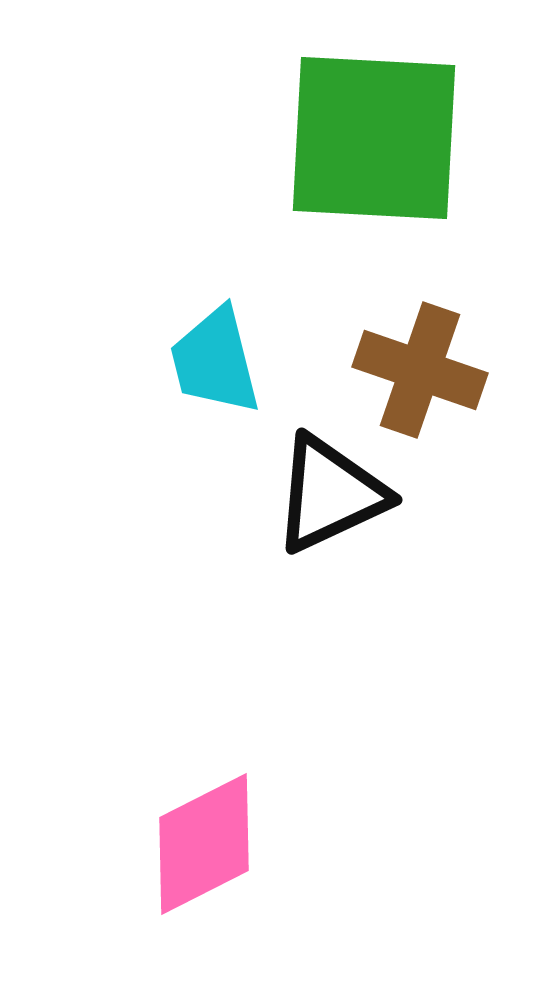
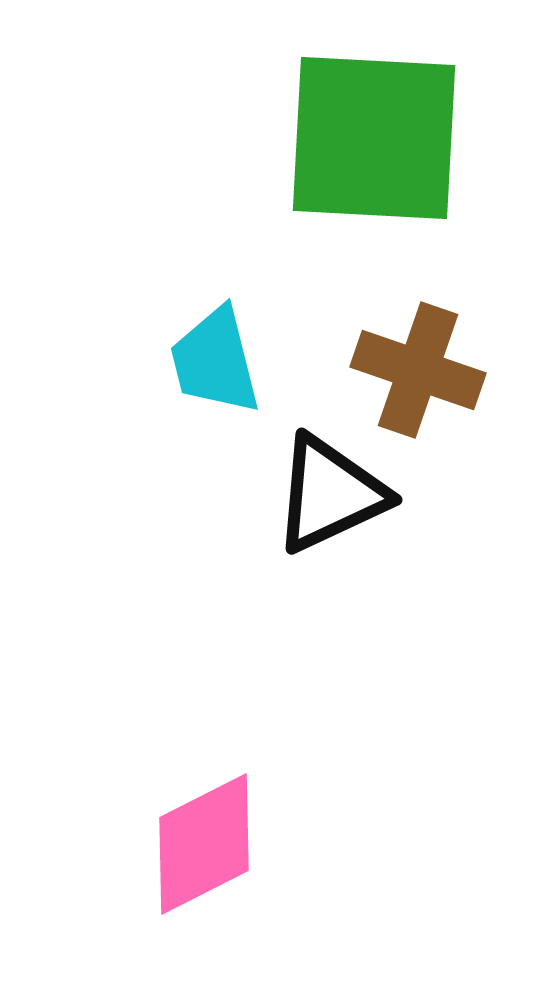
brown cross: moved 2 px left
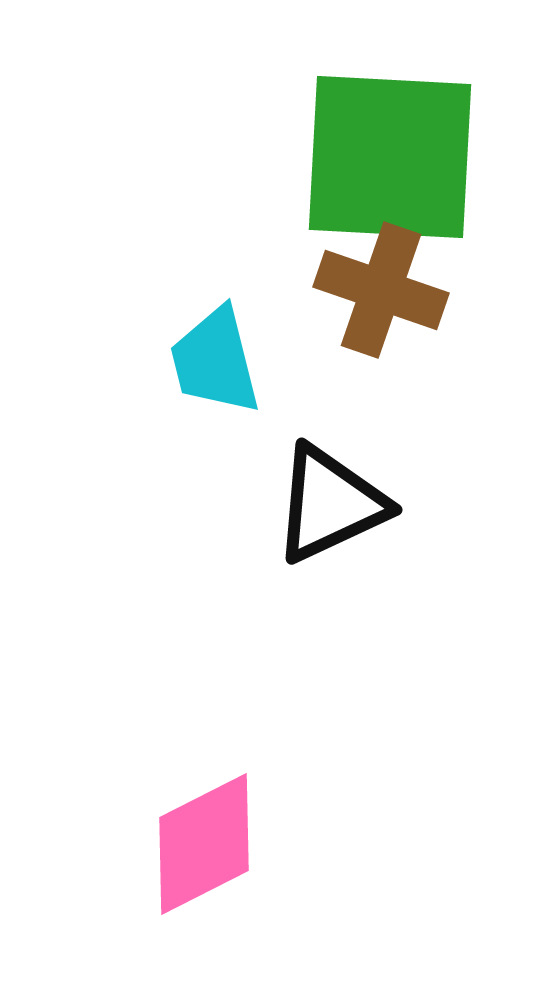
green square: moved 16 px right, 19 px down
brown cross: moved 37 px left, 80 px up
black triangle: moved 10 px down
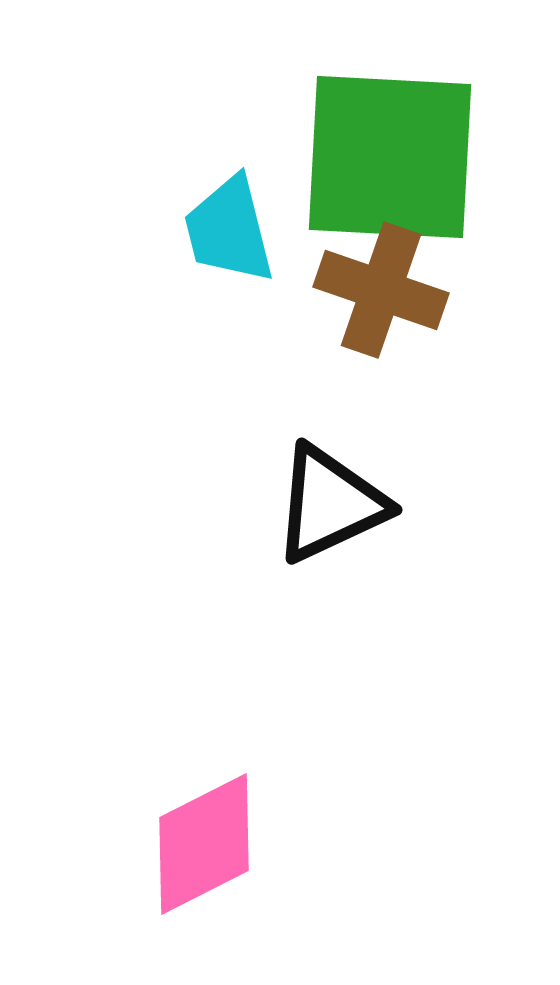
cyan trapezoid: moved 14 px right, 131 px up
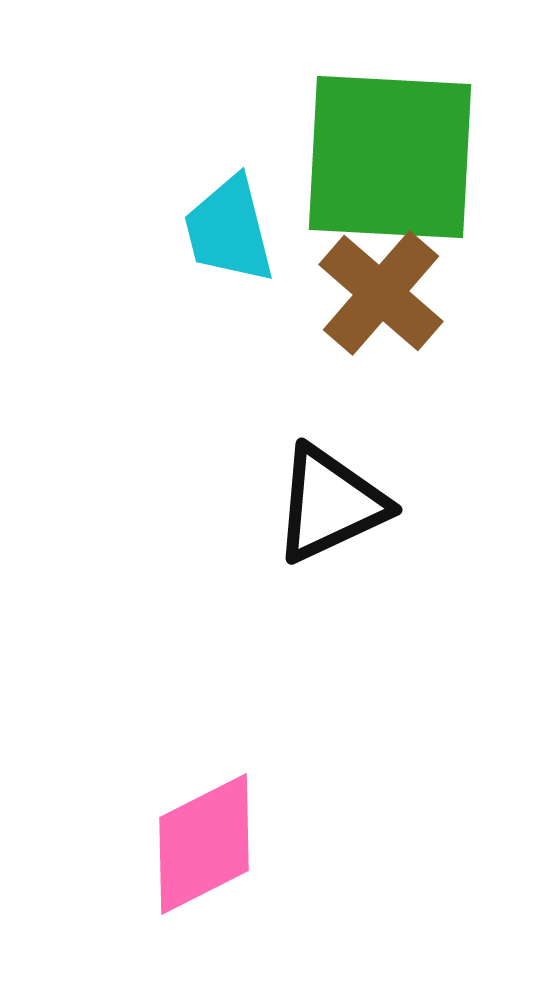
brown cross: moved 3 px down; rotated 22 degrees clockwise
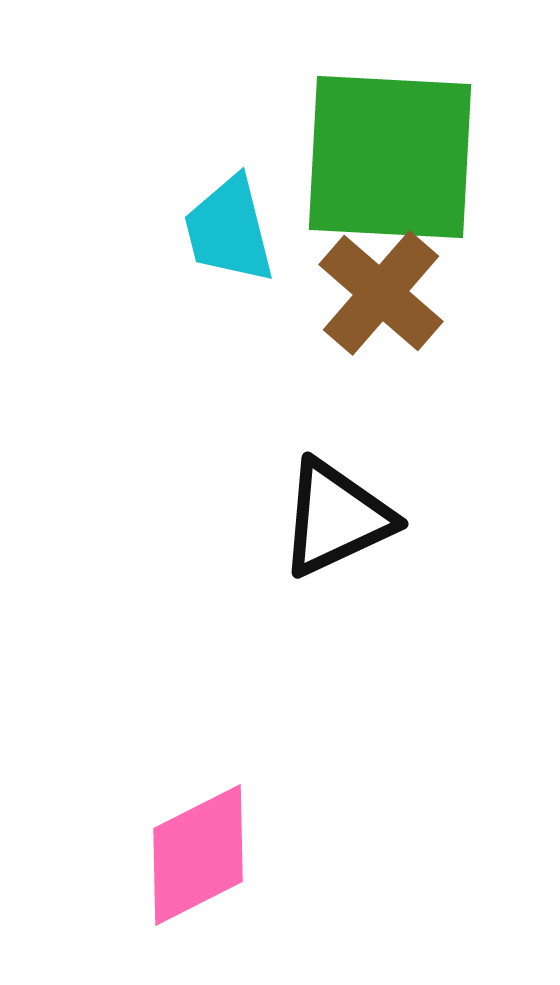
black triangle: moved 6 px right, 14 px down
pink diamond: moved 6 px left, 11 px down
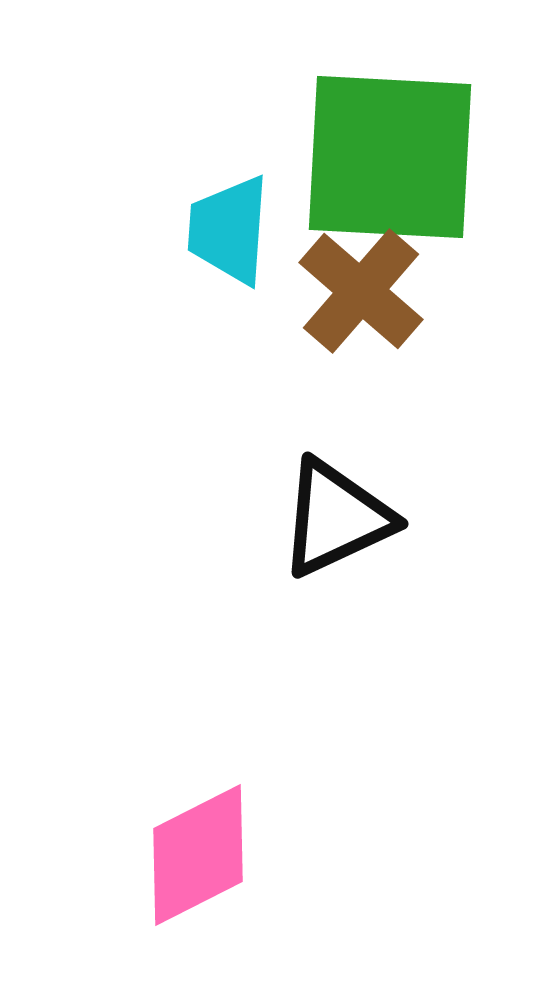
cyan trapezoid: rotated 18 degrees clockwise
brown cross: moved 20 px left, 2 px up
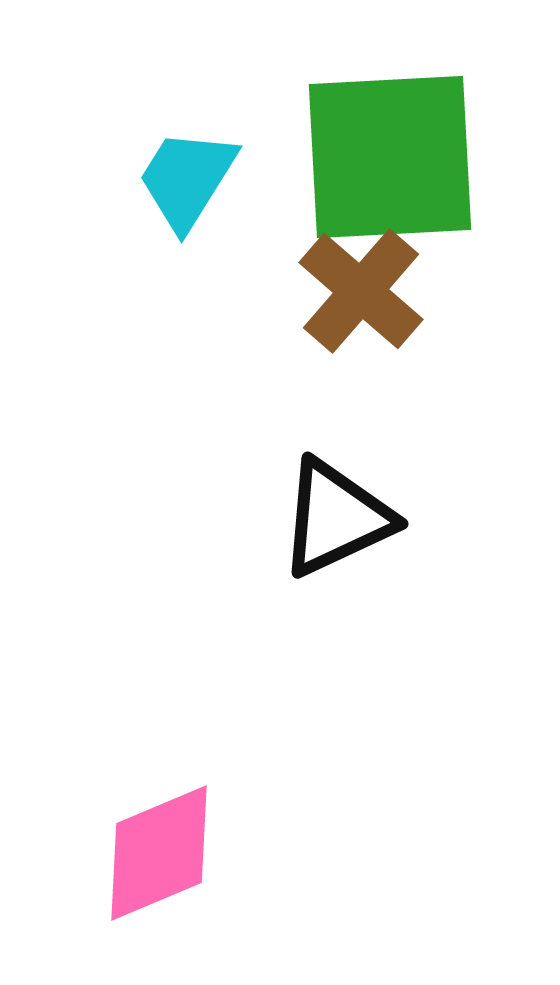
green square: rotated 6 degrees counterclockwise
cyan trapezoid: moved 42 px left, 51 px up; rotated 28 degrees clockwise
pink diamond: moved 39 px left, 2 px up; rotated 4 degrees clockwise
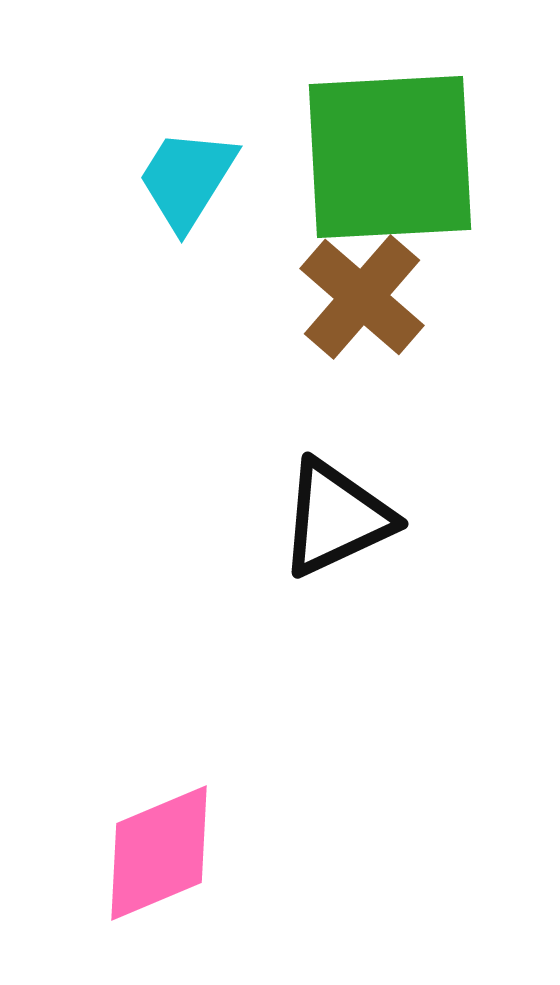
brown cross: moved 1 px right, 6 px down
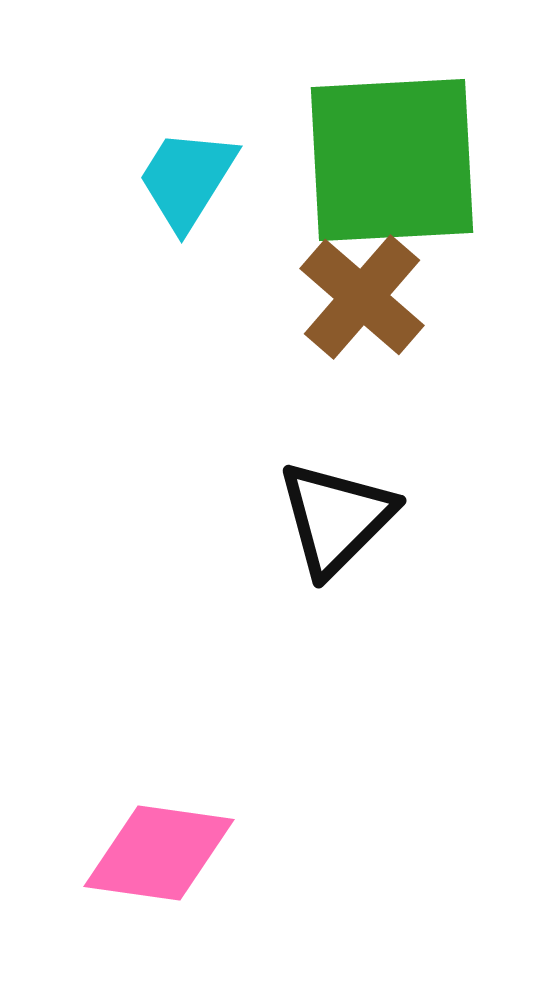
green square: moved 2 px right, 3 px down
black triangle: rotated 20 degrees counterclockwise
pink diamond: rotated 31 degrees clockwise
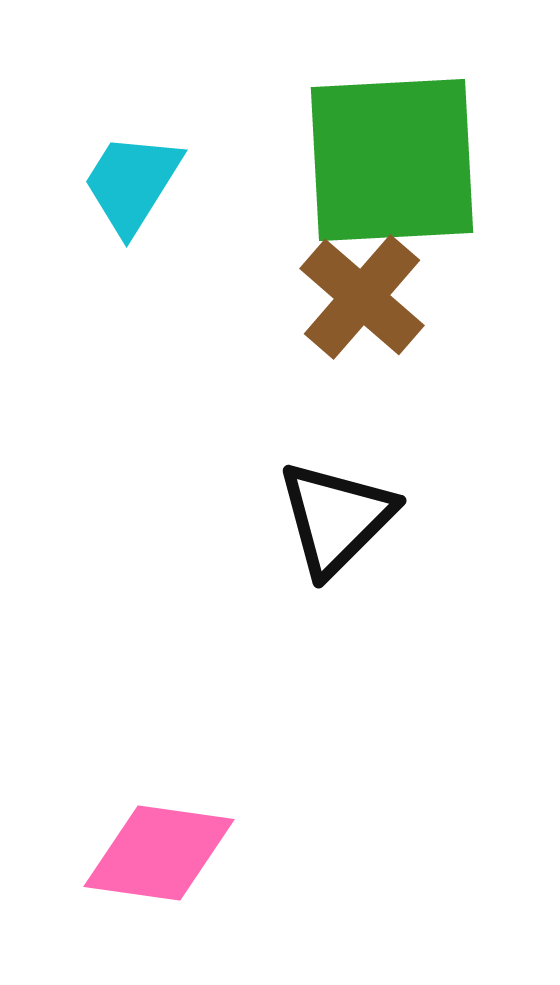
cyan trapezoid: moved 55 px left, 4 px down
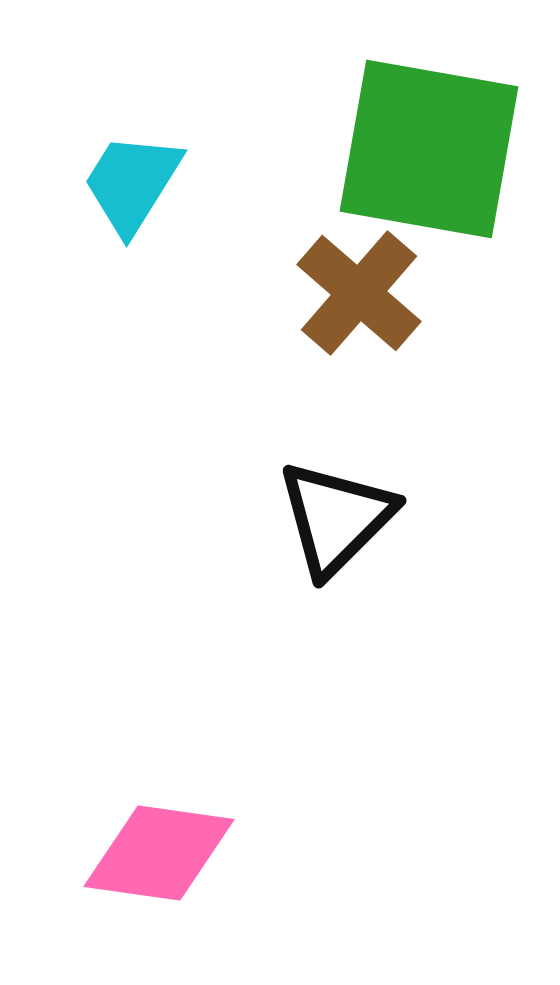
green square: moved 37 px right, 11 px up; rotated 13 degrees clockwise
brown cross: moved 3 px left, 4 px up
